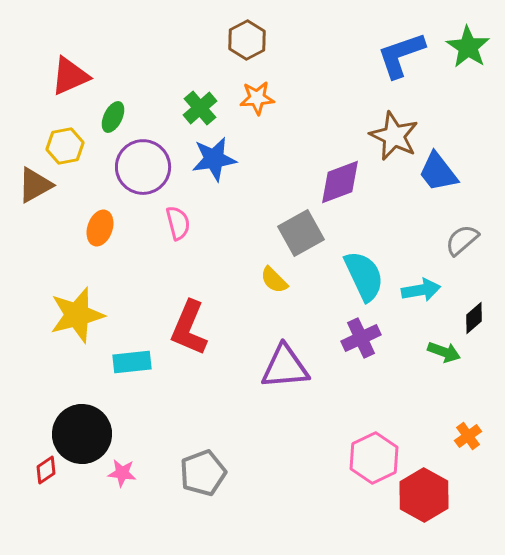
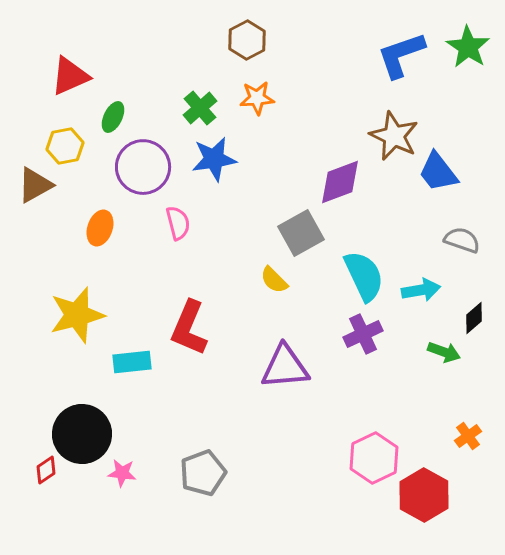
gray semicircle: rotated 60 degrees clockwise
purple cross: moved 2 px right, 4 px up
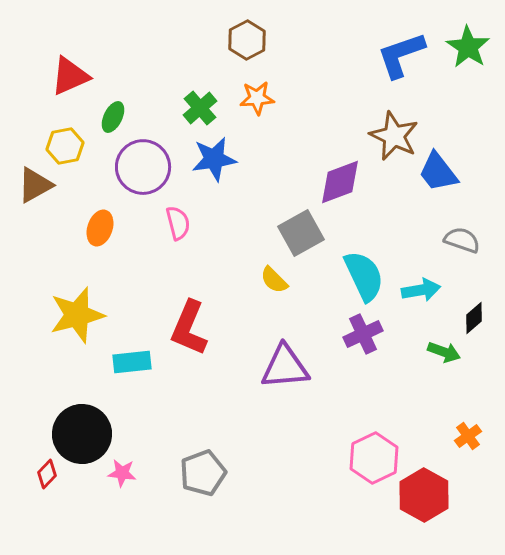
red diamond: moved 1 px right, 4 px down; rotated 12 degrees counterclockwise
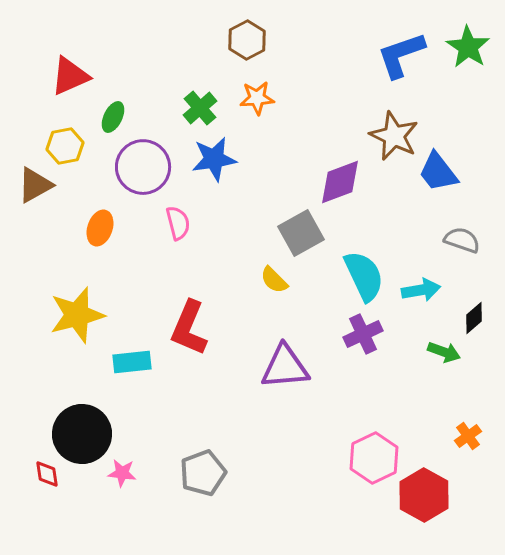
red diamond: rotated 52 degrees counterclockwise
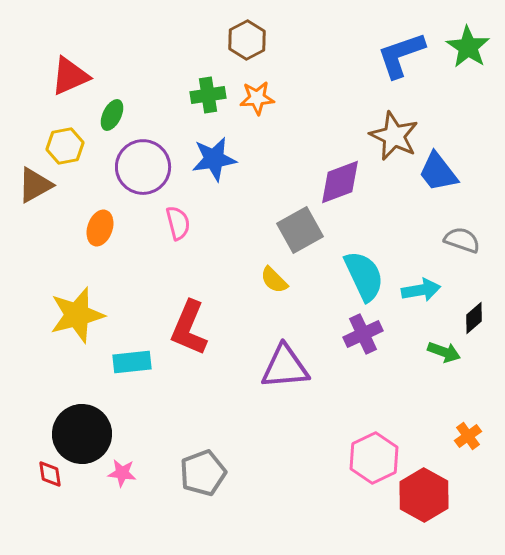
green cross: moved 8 px right, 13 px up; rotated 32 degrees clockwise
green ellipse: moved 1 px left, 2 px up
gray square: moved 1 px left, 3 px up
red diamond: moved 3 px right
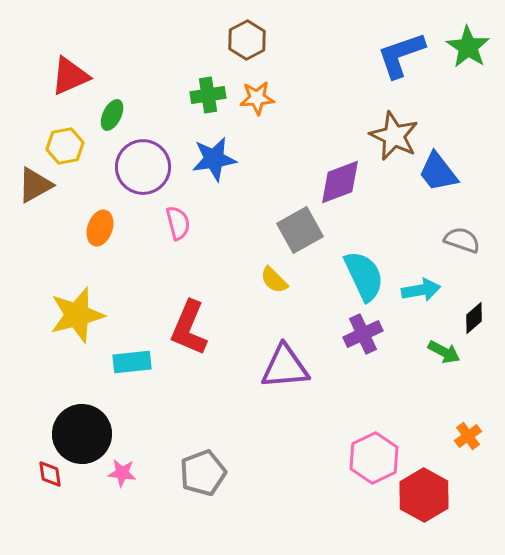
green arrow: rotated 8 degrees clockwise
